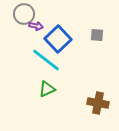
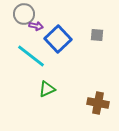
cyan line: moved 15 px left, 4 px up
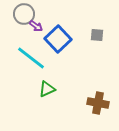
purple arrow: rotated 24 degrees clockwise
cyan line: moved 2 px down
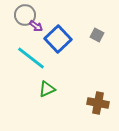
gray circle: moved 1 px right, 1 px down
gray square: rotated 24 degrees clockwise
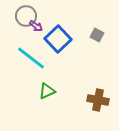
gray circle: moved 1 px right, 1 px down
green triangle: moved 2 px down
brown cross: moved 3 px up
